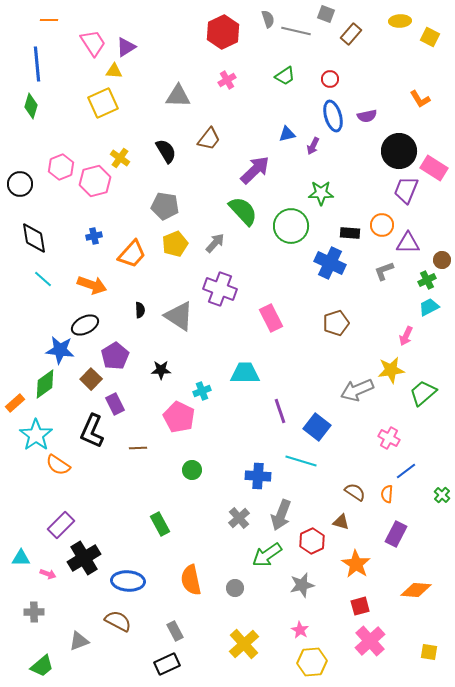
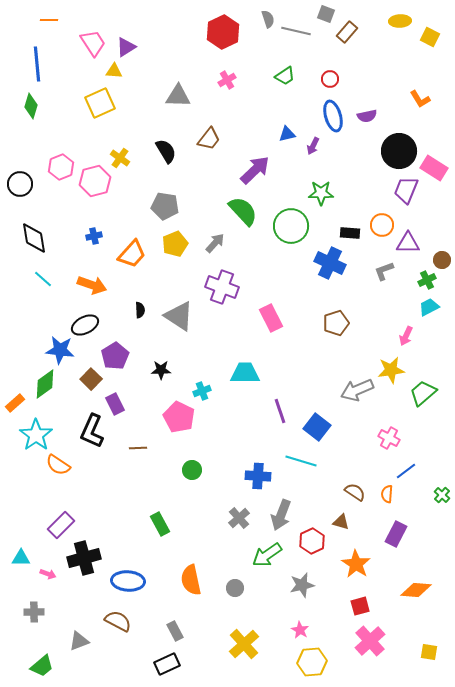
brown rectangle at (351, 34): moved 4 px left, 2 px up
yellow square at (103, 103): moved 3 px left
purple cross at (220, 289): moved 2 px right, 2 px up
black cross at (84, 558): rotated 16 degrees clockwise
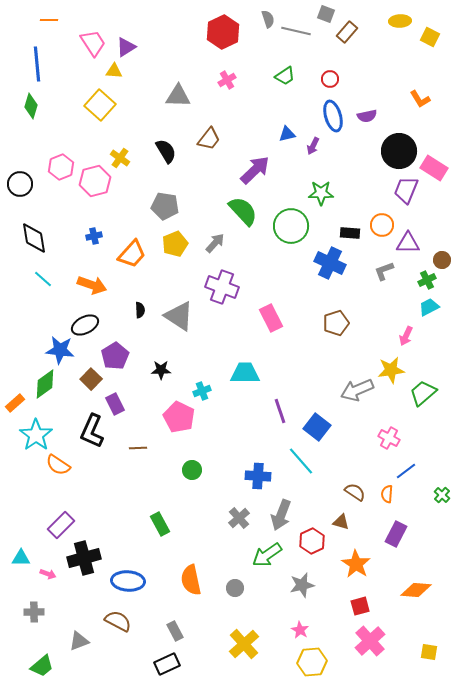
yellow square at (100, 103): moved 2 px down; rotated 24 degrees counterclockwise
cyan line at (301, 461): rotated 32 degrees clockwise
